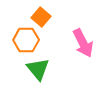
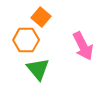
pink arrow: moved 3 px down
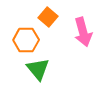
orange square: moved 7 px right
pink arrow: moved 14 px up; rotated 12 degrees clockwise
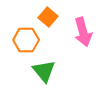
green triangle: moved 6 px right, 2 px down
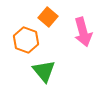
orange hexagon: rotated 20 degrees clockwise
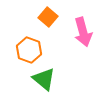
orange hexagon: moved 3 px right, 10 px down
green triangle: moved 8 px down; rotated 10 degrees counterclockwise
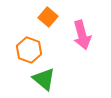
pink arrow: moved 1 px left, 3 px down
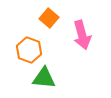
orange square: moved 1 px right, 1 px down
green triangle: moved 1 px up; rotated 35 degrees counterclockwise
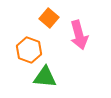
pink arrow: moved 3 px left
green triangle: moved 1 px right, 1 px up
